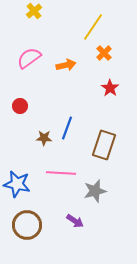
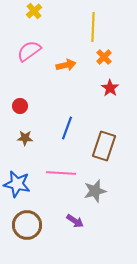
yellow line: rotated 32 degrees counterclockwise
orange cross: moved 4 px down
pink semicircle: moved 7 px up
brown star: moved 19 px left
brown rectangle: moved 1 px down
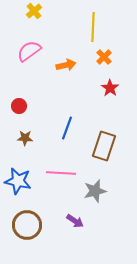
red circle: moved 1 px left
blue star: moved 1 px right, 3 px up
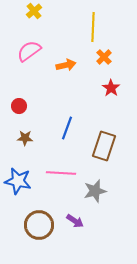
red star: moved 1 px right
brown circle: moved 12 px right
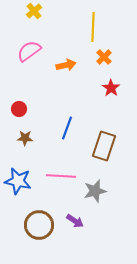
red circle: moved 3 px down
pink line: moved 3 px down
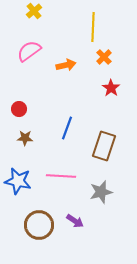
gray star: moved 6 px right, 1 px down
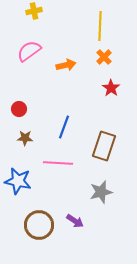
yellow cross: rotated 28 degrees clockwise
yellow line: moved 7 px right, 1 px up
blue line: moved 3 px left, 1 px up
pink line: moved 3 px left, 13 px up
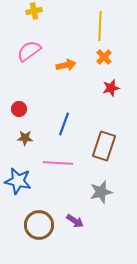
red star: rotated 24 degrees clockwise
blue line: moved 3 px up
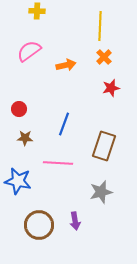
yellow cross: moved 3 px right; rotated 14 degrees clockwise
purple arrow: rotated 48 degrees clockwise
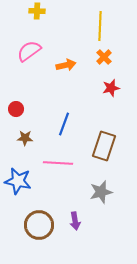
red circle: moved 3 px left
